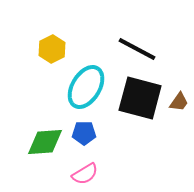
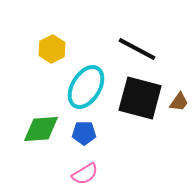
green diamond: moved 4 px left, 13 px up
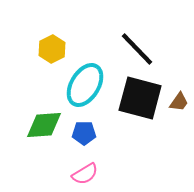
black line: rotated 18 degrees clockwise
cyan ellipse: moved 1 px left, 2 px up
green diamond: moved 3 px right, 4 px up
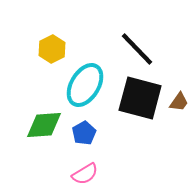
blue pentagon: rotated 30 degrees counterclockwise
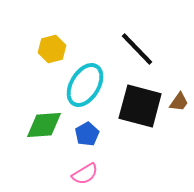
yellow hexagon: rotated 12 degrees clockwise
black square: moved 8 px down
blue pentagon: moved 3 px right, 1 px down
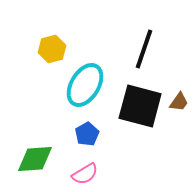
black line: moved 7 px right; rotated 63 degrees clockwise
green diamond: moved 9 px left, 34 px down
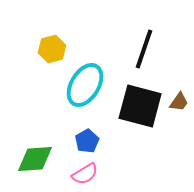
blue pentagon: moved 7 px down
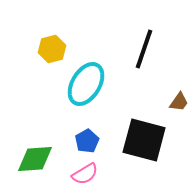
cyan ellipse: moved 1 px right, 1 px up
black square: moved 4 px right, 34 px down
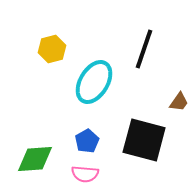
cyan ellipse: moved 8 px right, 2 px up
pink semicircle: rotated 36 degrees clockwise
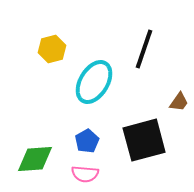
black square: rotated 30 degrees counterclockwise
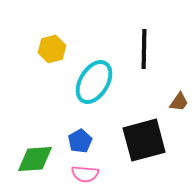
black line: rotated 18 degrees counterclockwise
blue pentagon: moved 7 px left
